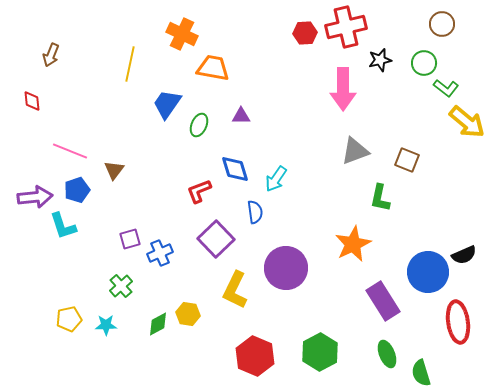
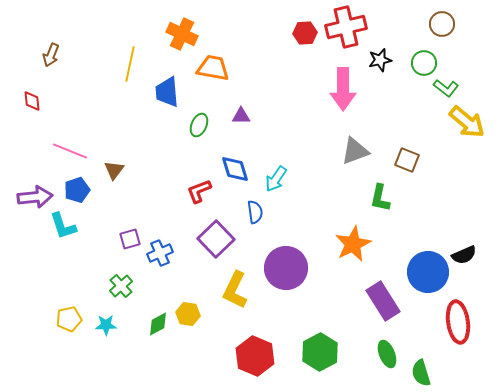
blue trapezoid at (167, 104): moved 12 px up; rotated 40 degrees counterclockwise
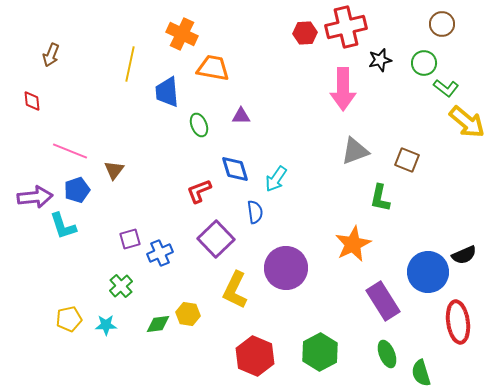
green ellipse at (199, 125): rotated 45 degrees counterclockwise
green diamond at (158, 324): rotated 20 degrees clockwise
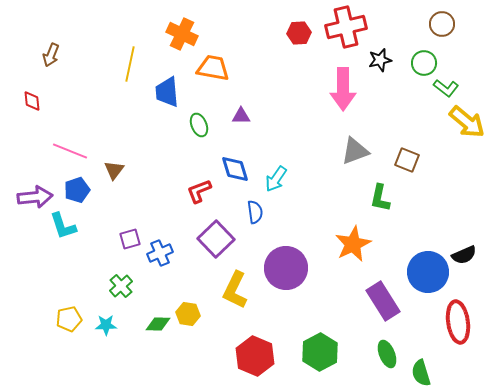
red hexagon at (305, 33): moved 6 px left
green diamond at (158, 324): rotated 10 degrees clockwise
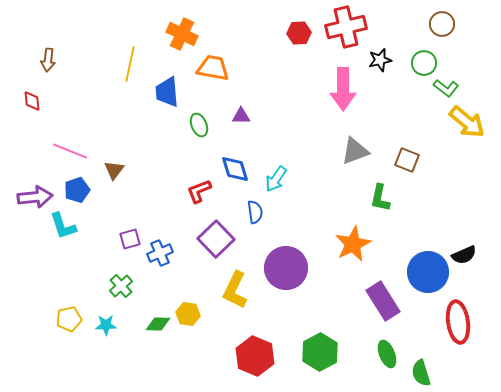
brown arrow at (51, 55): moved 3 px left, 5 px down; rotated 15 degrees counterclockwise
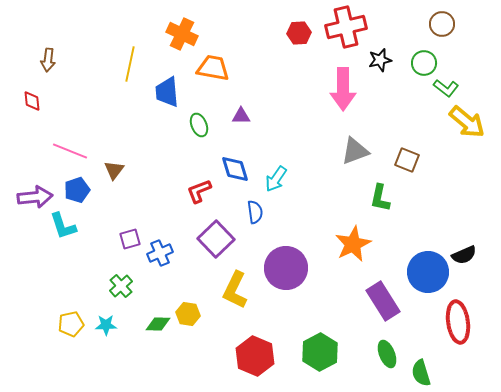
yellow pentagon at (69, 319): moved 2 px right, 5 px down
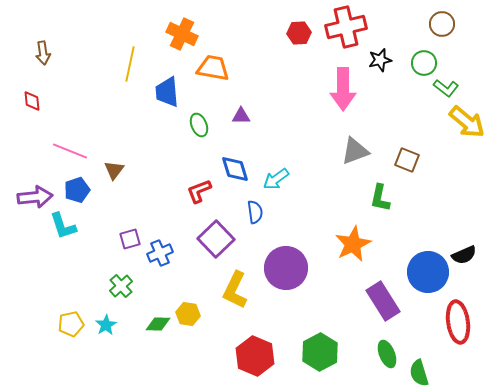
brown arrow at (48, 60): moved 5 px left, 7 px up; rotated 15 degrees counterclockwise
cyan arrow at (276, 179): rotated 20 degrees clockwise
cyan star at (106, 325): rotated 30 degrees counterclockwise
green semicircle at (421, 373): moved 2 px left
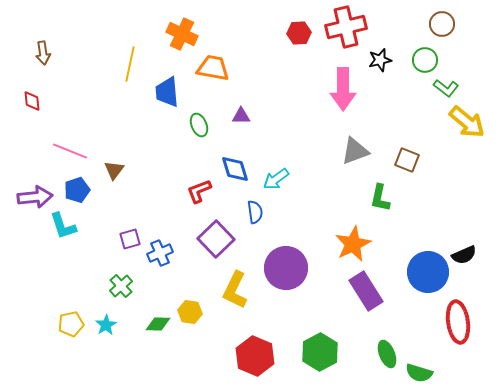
green circle at (424, 63): moved 1 px right, 3 px up
purple rectangle at (383, 301): moved 17 px left, 10 px up
yellow hexagon at (188, 314): moved 2 px right, 2 px up
green semicircle at (419, 373): rotated 56 degrees counterclockwise
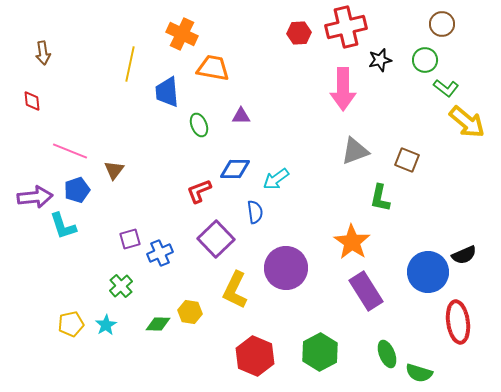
blue diamond at (235, 169): rotated 72 degrees counterclockwise
orange star at (353, 244): moved 1 px left, 2 px up; rotated 12 degrees counterclockwise
